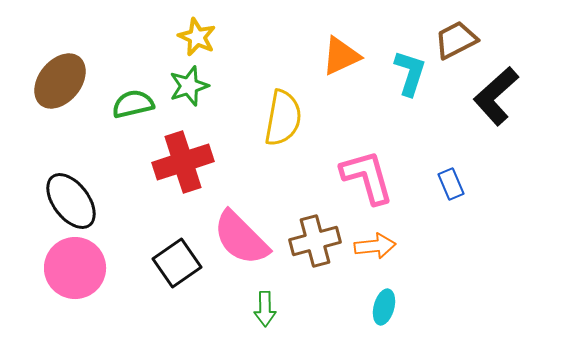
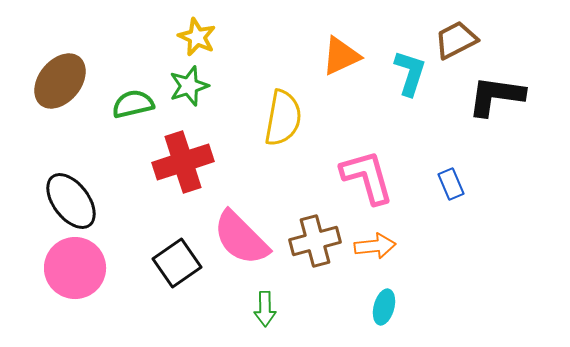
black L-shape: rotated 50 degrees clockwise
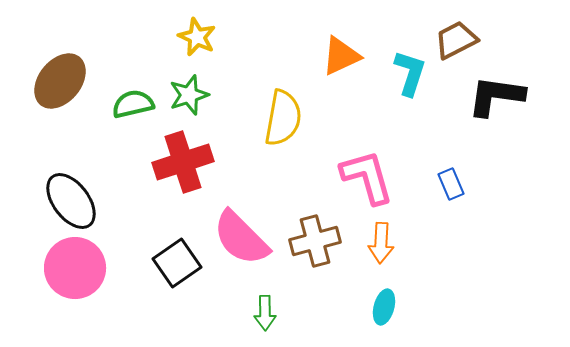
green star: moved 9 px down
orange arrow: moved 6 px right, 3 px up; rotated 99 degrees clockwise
green arrow: moved 4 px down
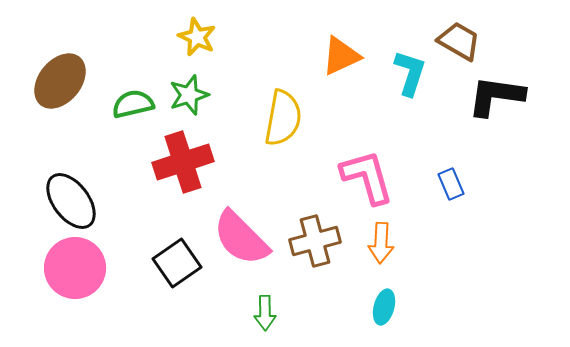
brown trapezoid: moved 3 px right, 1 px down; rotated 57 degrees clockwise
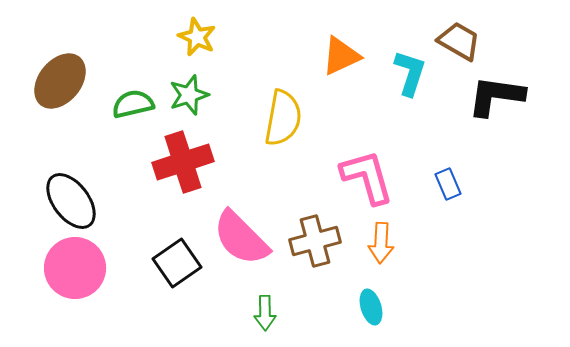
blue rectangle: moved 3 px left
cyan ellipse: moved 13 px left; rotated 32 degrees counterclockwise
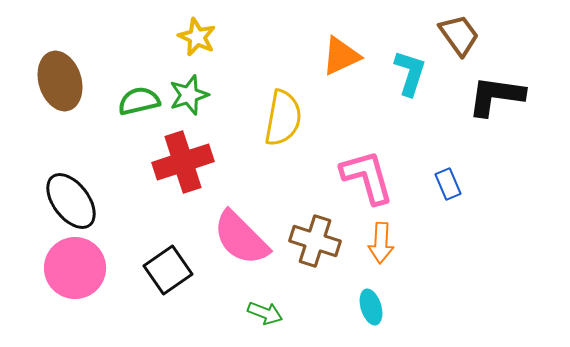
brown trapezoid: moved 6 px up; rotated 24 degrees clockwise
brown ellipse: rotated 56 degrees counterclockwise
green semicircle: moved 6 px right, 3 px up
brown cross: rotated 33 degrees clockwise
black square: moved 9 px left, 7 px down
green arrow: rotated 68 degrees counterclockwise
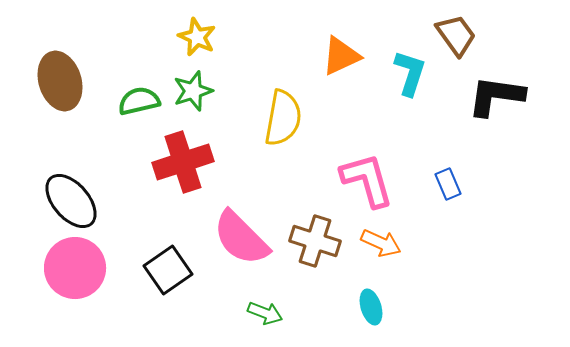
brown trapezoid: moved 3 px left
green star: moved 4 px right, 4 px up
pink L-shape: moved 3 px down
black ellipse: rotated 4 degrees counterclockwise
orange arrow: rotated 69 degrees counterclockwise
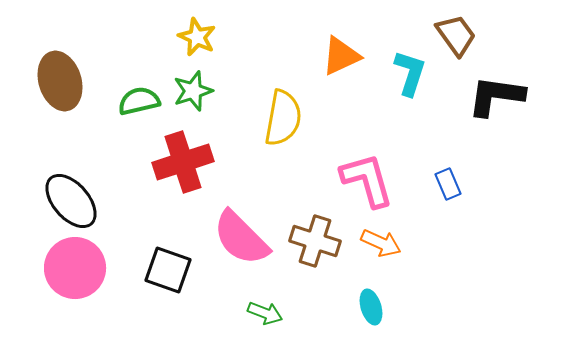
black square: rotated 36 degrees counterclockwise
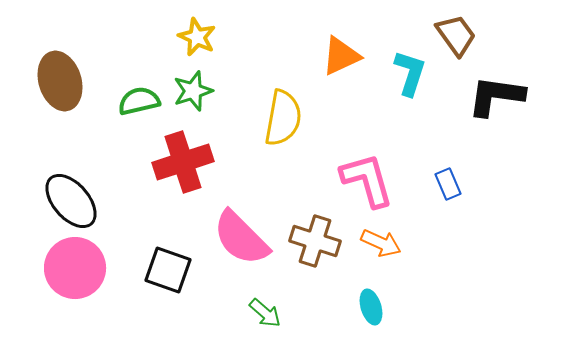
green arrow: rotated 20 degrees clockwise
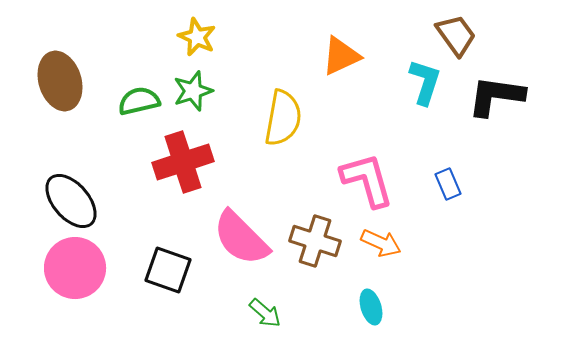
cyan L-shape: moved 15 px right, 9 px down
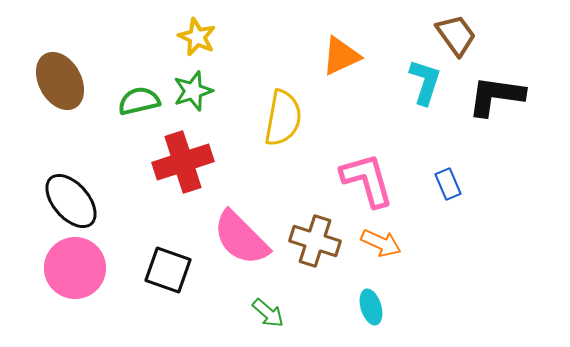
brown ellipse: rotated 12 degrees counterclockwise
green arrow: moved 3 px right
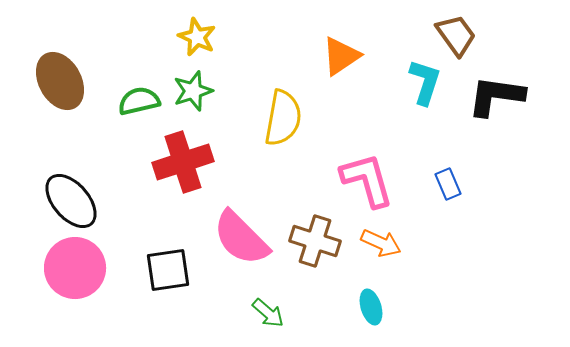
orange triangle: rotated 9 degrees counterclockwise
black square: rotated 27 degrees counterclockwise
